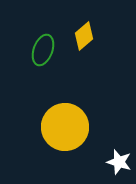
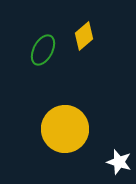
green ellipse: rotated 8 degrees clockwise
yellow circle: moved 2 px down
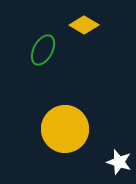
yellow diamond: moved 11 px up; rotated 72 degrees clockwise
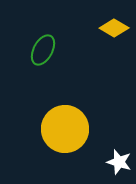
yellow diamond: moved 30 px right, 3 px down
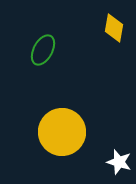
yellow diamond: rotated 68 degrees clockwise
yellow circle: moved 3 px left, 3 px down
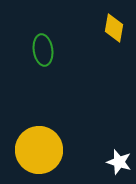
green ellipse: rotated 36 degrees counterclockwise
yellow circle: moved 23 px left, 18 px down
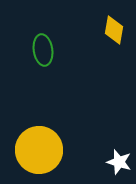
yellow diamond: moved 2 px down
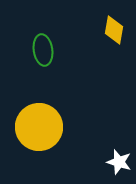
yellow circle: moved 23 px up
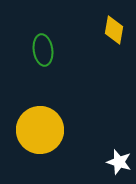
yellow circle: moved 1 px right, 3 px down
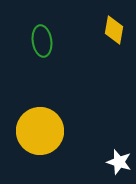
green ellipse: moved 1 px left, 9 px up
yellow circle: moved 1 px down
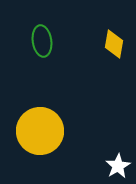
yellow diamond: moved 14 px down
white star: moved 1 px left, 4 px down; rotated 25 degrees clockwise
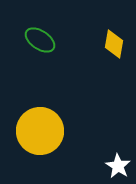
green ellipse: moved 2 px left, 1 px up; rotated 48 degrees counterclockwise
white star: rotated 10 degrees counterclockwise
